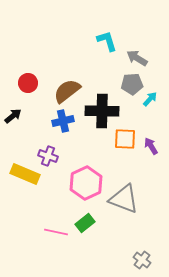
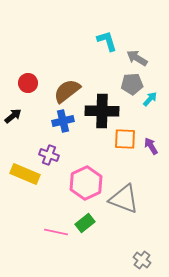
purple cross: moved 1 px right, 1 px up
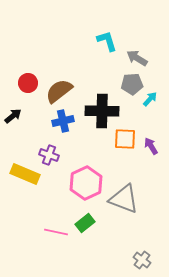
brown semicircle: moved 8 px left
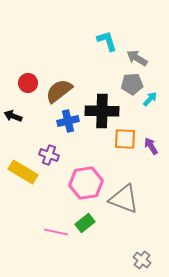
black arrow: rotated 120 degrees counterclockwise
blue cross: moved 5 px right
yellow rectangle: moved 2 px left, 2 px up; rotated 8 degrees clockwise
pink hexagon: rotated 16 degrees clockwise
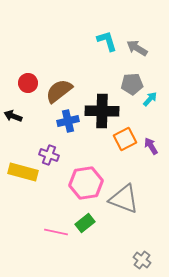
gray arrow: moved 10 px up
orange square: rotated 30 degrees counterclockwise
yellow rectangle: rotated 16 degrees counterclockwise
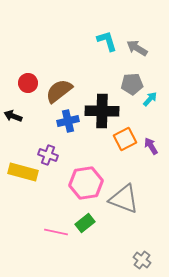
purple cross: moved 1 px left
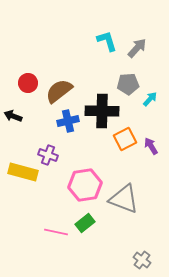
gray arrow: rotated 100 degrees clockwise
gray pentagon: moved 4 px left
pink hexagon: moved 1 px left, 2 px down
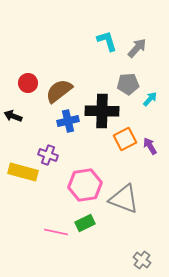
purple arrow: moved 1 px left
green rectangle: rotated 12 degrees clockwise
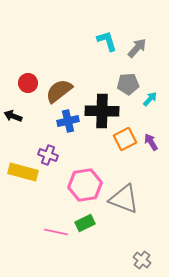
purple arrow: moved 1 px right, 4 px up
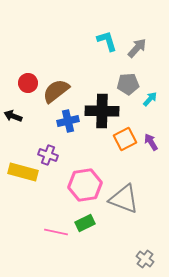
brown semicircle: moved 3 px left
gray cross: moved 3 px right, 1 px up
